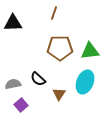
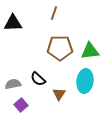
cyan ellipse: moved 1 px up; rotated 15 degrees counterclockwise
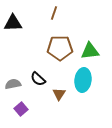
cyan ellipse: moved 2 px left, 1 px up
purple square: moved 4 px down
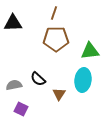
brown pentagon: moved 4 px left, 9 px up
gray semicircle: moved 1 px right, 1 px down
purple square: rotated 24 degrees counterclockwise
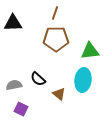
brown line: moved 1 px right
brown triangle: rotated 24 degrees counterclockwise
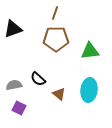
black triangle: moved 6 px down; rotated 18 degrees counterclockwise
cyan ellipse: moved 6 px right, 10 px down
purple square: moved 2 px left, 1 px up
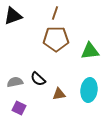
black triangle: moved 13 px up
gray semicircle: moved 1 px right, 3 px up
brown triangle: rotated 48 degrees counterclockwise
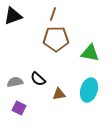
brown line: moved 2 px left, 1 px down
green triangle: moved 2 px down; rotated 18 degrees clockwise
cyan ellipse: rotated 10 degrees clockwise
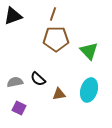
green triangle: moved 1 px left, 2 px up; rotated 36 degrees clockwise
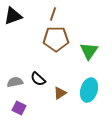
green triangle: rotated 18 degrees clockwise
brown triangle: moved 1 px right, 1 px up; rotated 24 degrees counterclockwise
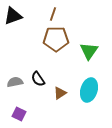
black semicircle: rotated 14 degrees clockwise
purple square: moved 6 px down
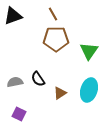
brown line: rotated 48 degrees counterclockwise
